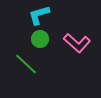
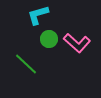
cyan L-shape: moved 1 px left
green circle: moved 9 px right
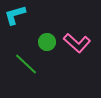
cyan L-shape: moved 23 px left
green circle: moved 2 px left, 3 px down
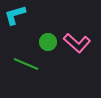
green circle: moved 1 px right
green line: rotated 20 degrees counterclockwise
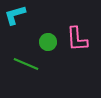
pink L-shape: moved 4 px up; rotated 44 degrees clockwise
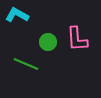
cyan L-shape: moved 2 px right; rotated 45 degrees clockwise
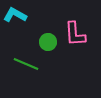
cyan L-shape: moved 2 px left
pink L-shape: moved 2 px left, 5 px up
